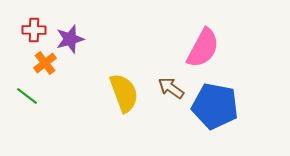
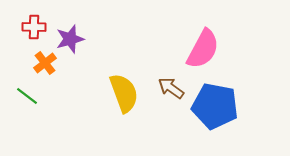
red cross: moved 3 px up
pink semicircle: moved 1 px down
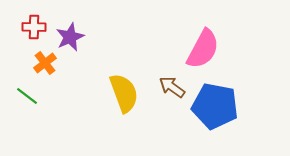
purple star: moved 2 px up; rotated 8 degrees counterclockwise
brown arrow: moved 1 px right, 1 px up
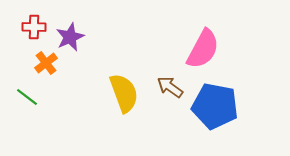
orange cross: moved 1 px right
brown arrow: moved 2 px left
green line: moved 1 px down
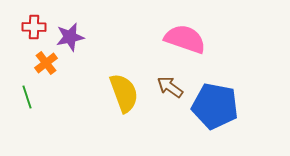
purple star: rotated 12 degrees clockwise
pink semicircle: moved 18 px left, 10 px up; rotated 99 degrees counterclockwise
green line: rotated 35 degrees clockwise
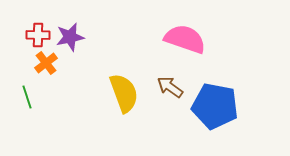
red cross: moved 4 px right, 8 px down
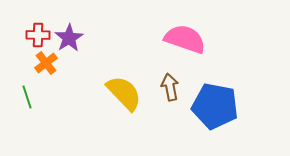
purple star: moved 1 px left, 1 px down; rotated 20 degrees counterclockwise
brown arrow: rotated 44 degrees clockwise
yellow semicircle: rotated 24 degrees counterclockwise
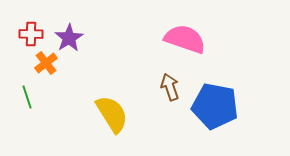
red cross: moved 7 px left, 1 px up
brown arrow: rotated 8 degrees counterclockwise
yellow semicircle: moved 12 px left, 21 px down; rotated 12 degrees clockwise
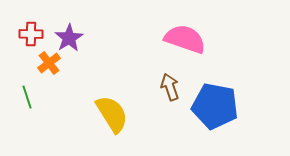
orange cross: moved 3 px right
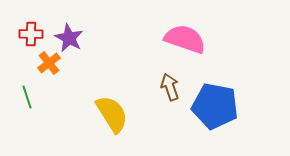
purple star: rotated 12 degrees counterclockwise
